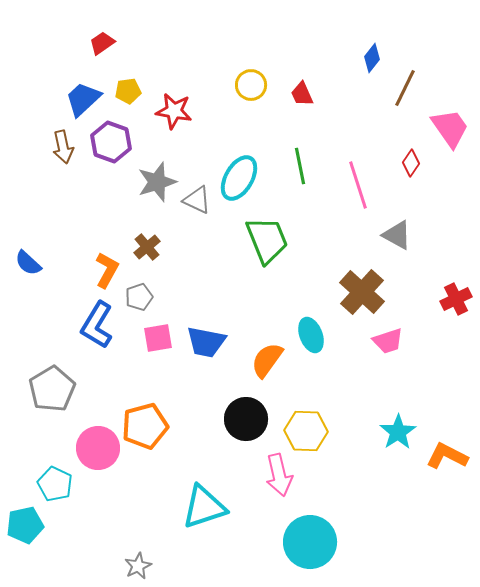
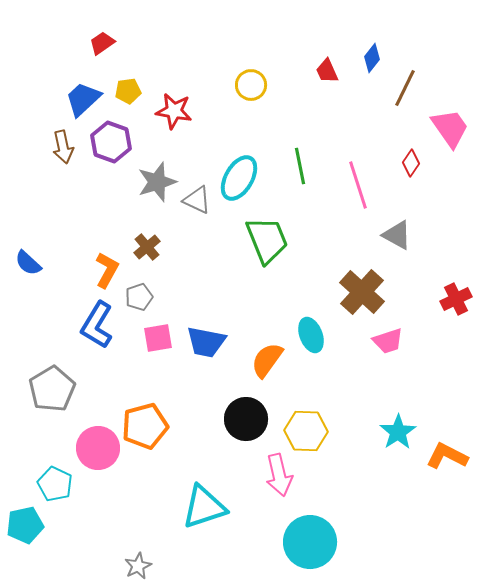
red trapezoid at (302, 94): moved 25 px right, 23 px up
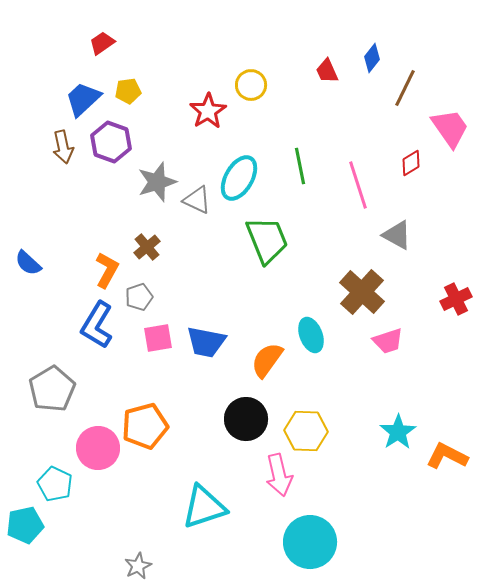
red star at (174, 111): moved 34 px right; rotated 30 degrees clockwise
red diamond at (411, 163): rotated 24 degrees clockwise
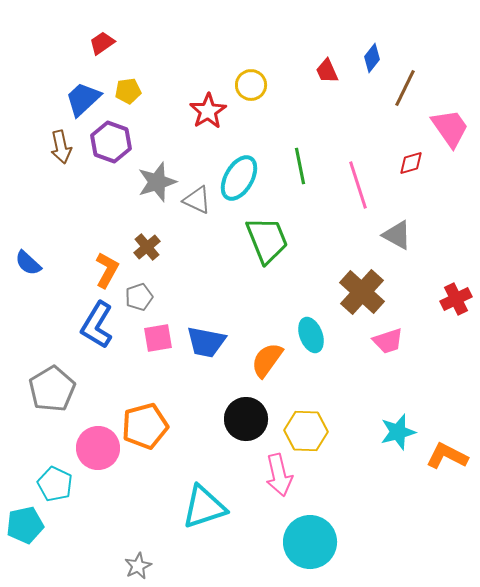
brown arrow at (63, 147): moved 2 px left
red diamond at (411, 163): rotated 16 degrees clockwise
cyan star at (398, 432): rotated 18 degrees clockwise
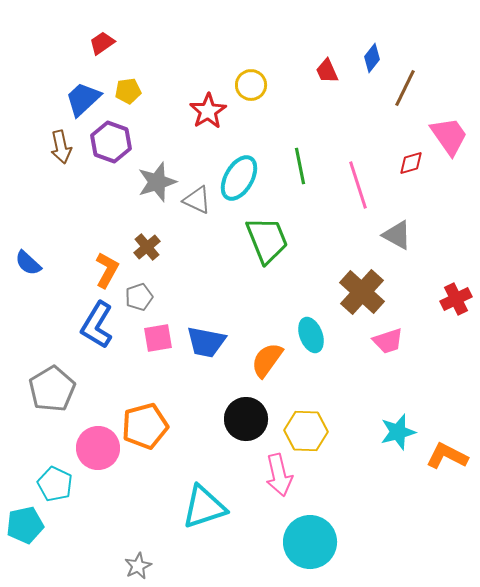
pink trapezoid at (450, 128): moved 1 px left, 8 px down
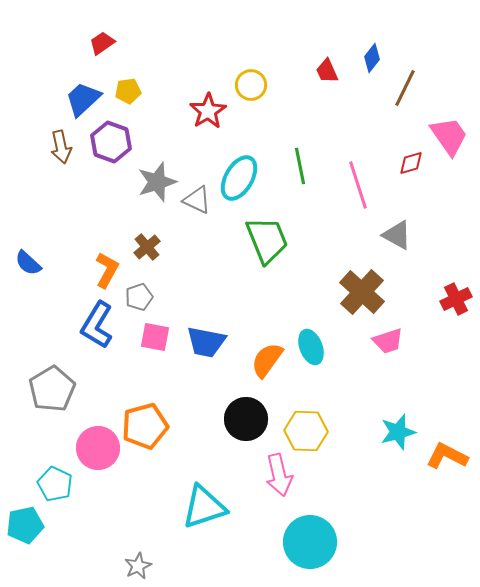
cyan ellipse at (311, 335): moved 12 px down
pink square at (158, 338): moved 3 px left, 1 px up; rotated 20 degrees clockwise
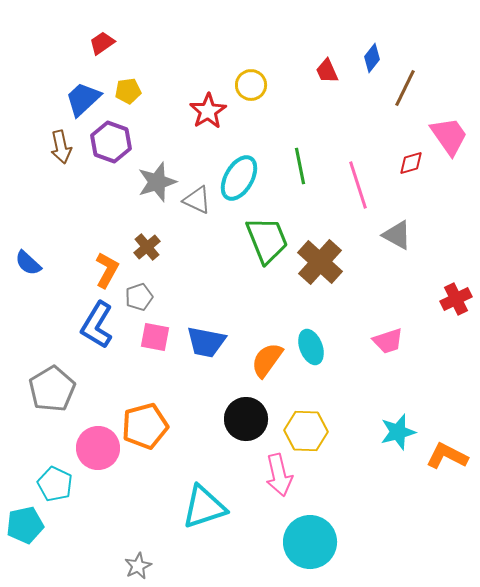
brown cross at (362, 292): moved 42 px left, 30 px up
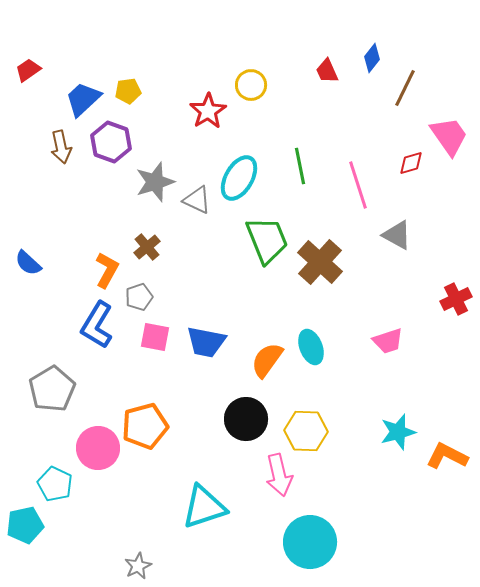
red trapezoid at (102, 43): moved 74 px left, 27 px down
gray star at (157, 182): moved 2 px left
